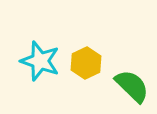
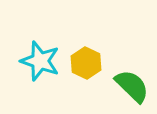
yellow hexagon: rotated 8 degrees counterclockwise
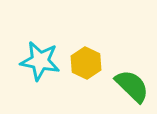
cyan star: rotated 9 degrees counterclockwise
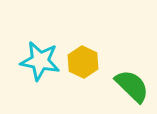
yellow hexagon: moved 3 px left, 1 px up
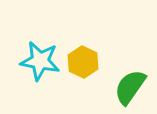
green semicircle: moved 2 px left, 1 px down; rotated 99 degrees counterclockwise
